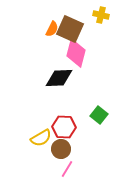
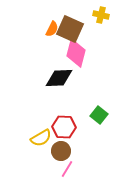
brown circle: moved 2 px down
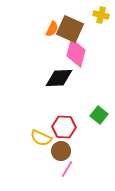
yellow semicircle: rotated 55 degrees clockwise
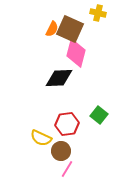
yellow cross: moved 3 px left, 2 px up
red hexagon: moved 3 px right, 3 px up; rotated 10 degrees counterclockwise
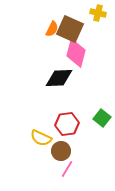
green square: moved 3 px right, 3 px down
